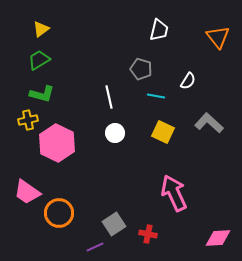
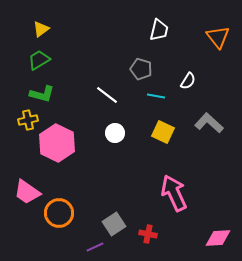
white line: moved 2 px left, 2 px up; rotated 40 degrees counterclockwise
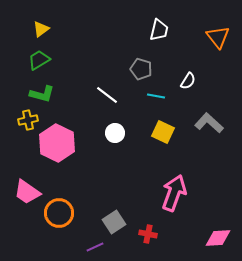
pink arrow: rotated 45 degrees clockwise
gray square: moved 2 px up
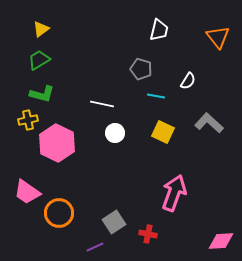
white line: moved 5 px left, 9 px down; rotated 25 degrees counterclockwise
pink diamond: moved 3 px right, 3 px down
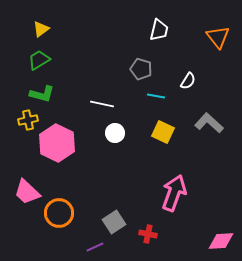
pink trapezoid: rotated 8 degrees clockwise
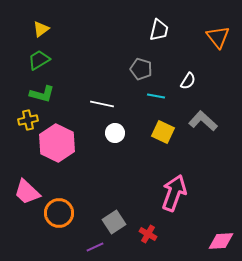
gray L-shape: moved 6 px left, 2 px up
red cross: rotated 18 degrees clockwise
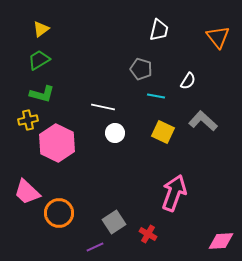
white line: moved 1 px right, 3 px down
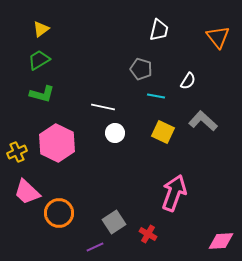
yellow cross: moved 11 px left, 32 px down; rotated 12 degrees counterclockwise
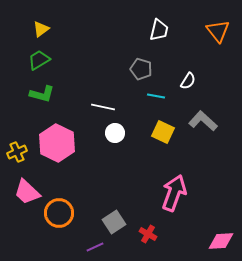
orange triangle: moved 6 px up
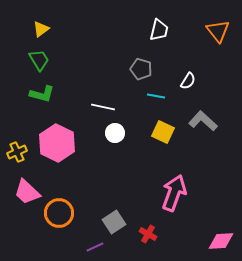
green trapezoid: rotated 90 degrees clockwise
